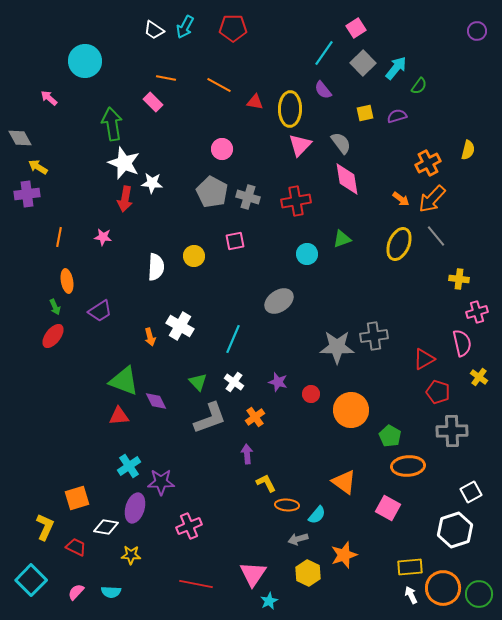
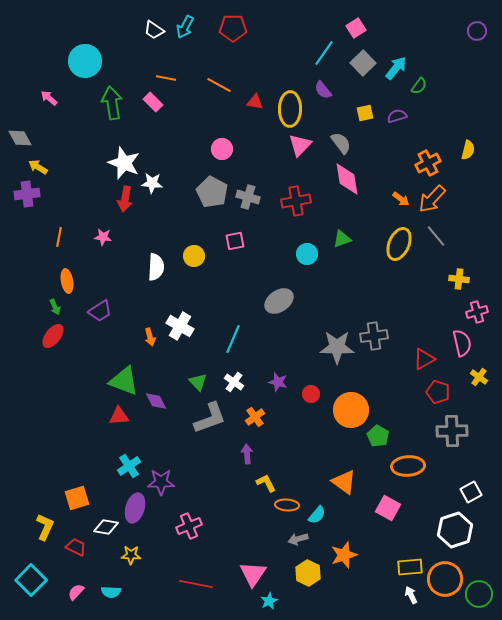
green arrow at (112, 124): moved 21 px up
green pentagon at (390, 436): moved 12 px left
orange circle at (443, 588): moved 2 px right, 9 px up
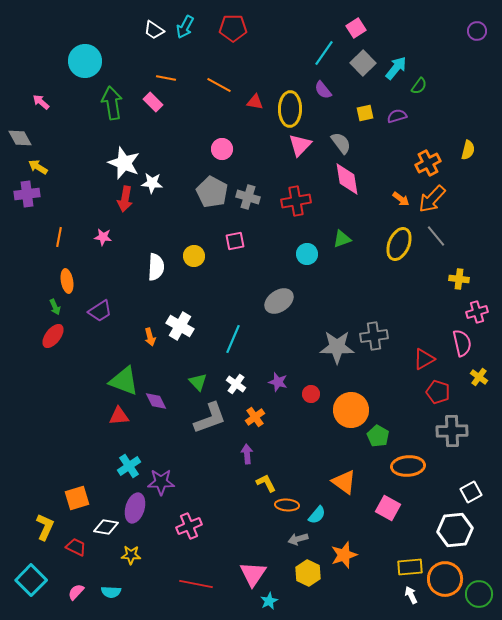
pink arrow at (49, 98): moved 8 px left, 4 px down
white cross at (234, 382): moved 2 px right, 2 px down
white hexagon at (455, 530): rotated 12 degrees clockwise
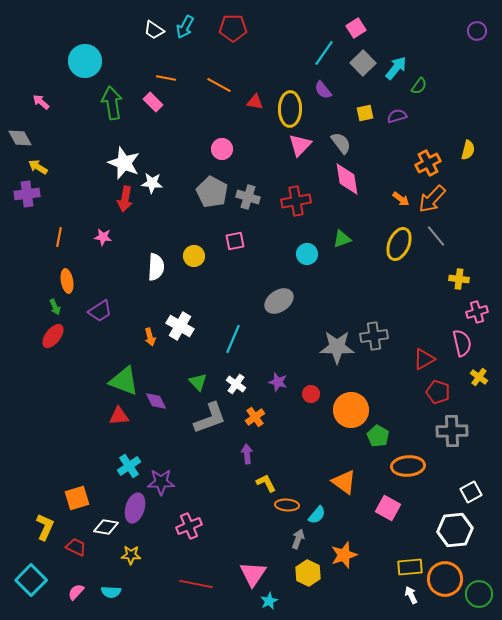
gray arrow at (298, 539): rotated 126 degrees clockwise
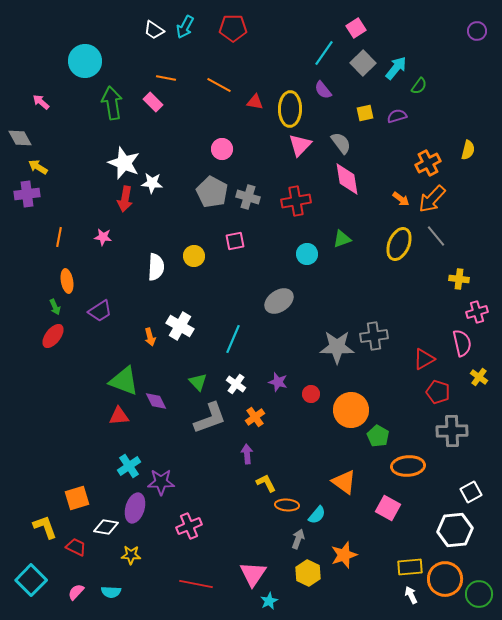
yellow L-shape at (45, 527): rotated 44 degrees counterclockwise
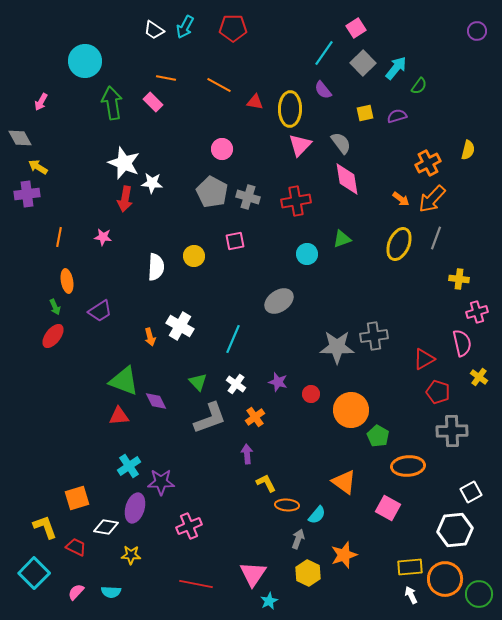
pink arrow at (41, 102): rotated 102 degrees counterclockwise
gray line at (436, 236): moved 2 px down; rotated 60 degrees clockwise
cyan square at (31, 580): moved 3 px right, 7 px up
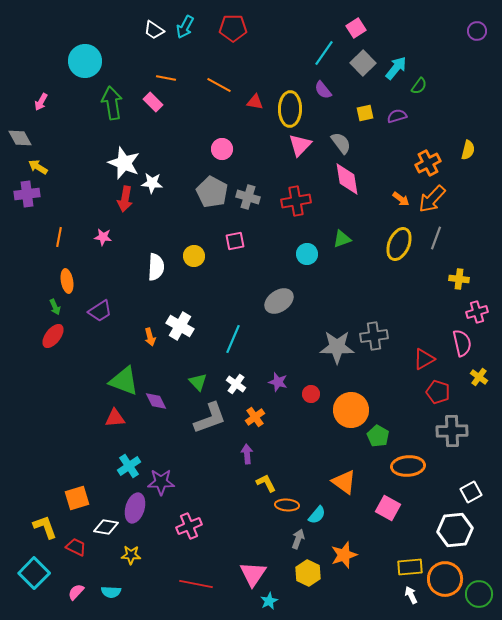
red triangle at (119, 416): moved 4 px left, 2 px down
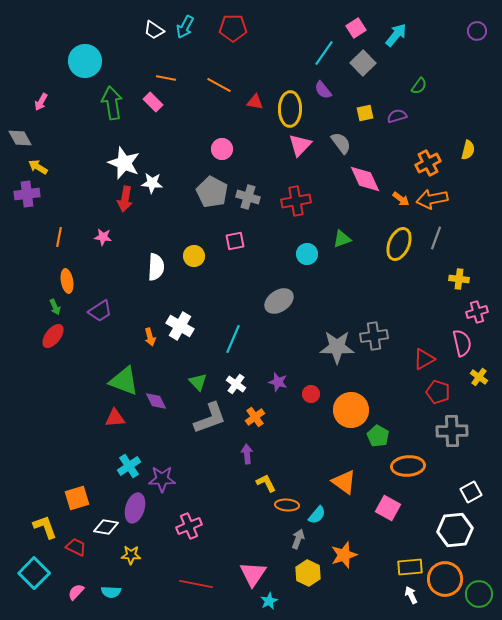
cyan arrow at (396, 68): moved 33 px up
pink diamond at (347, 179): moved 18 px right; rotated 16 degrees counterclockwise
orange arrow at (432, 199): rotated 36 degrees clockwise
purple star at (161, 482): moved 1 px right, 3 px up
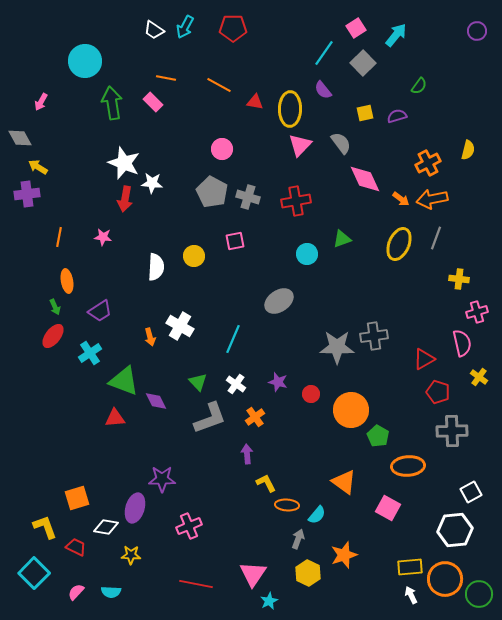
cyan cross at (129, 466): moved 39 px left, 113 px up
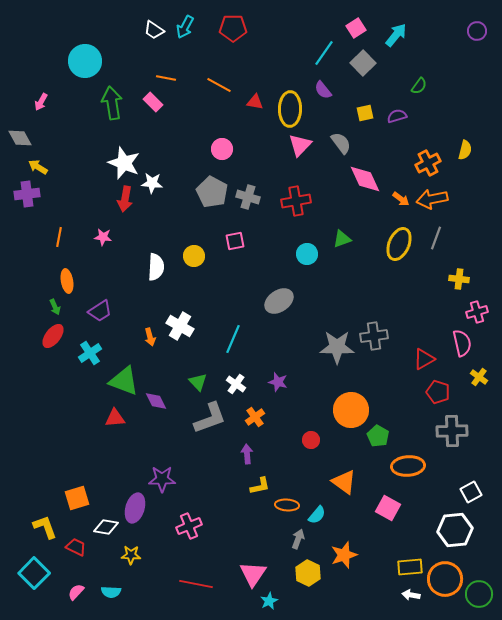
yellow semicircle at (468, 150): moved 3 px left
red circle at (311, 394): moved 46 px down
yellow L-shape at (266, 483): moved 6 px left, 3 px down; rotated 105 degrees clockwise
white arrow at (411, 595): rotated 54 degrees counterclockwise
